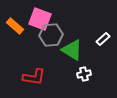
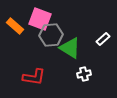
green triangle: moved 2 px left, 2 px up
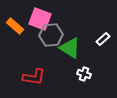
white cross: rotated 32 degrees clockwise
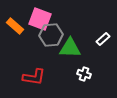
green triangle: rotated 30 degrees counterclockwise
